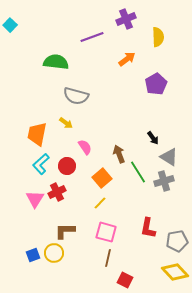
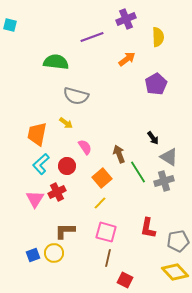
cyan square: rotated 32 degrees counterclockwise
gray pentagon: moved 1 px right
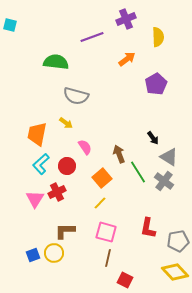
gray cross: rotated 36 degrees counterclockwise
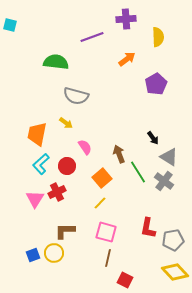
purple cross: rotated 18 degrees clockwise
gray pentagon: moved 5 px left, 1 px up
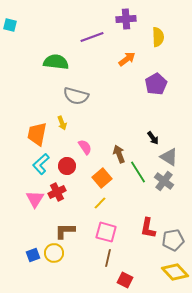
yellow arrow: moved 4 px left; rotated 32 degrees clockwise
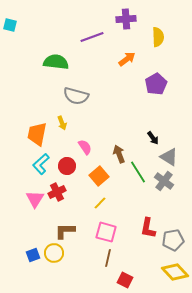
orange square: moved 3 px left, 2 px up
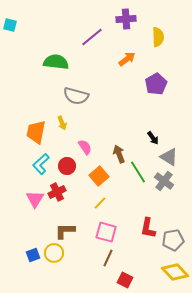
purple line: rotated 20 degrees counterclockwise
orange trapezoid: moved 1 px left, 2 px up
brown line: rotated 12 degrees clockwise
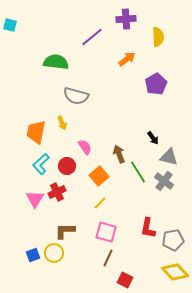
gray triangle: rotated 18 degrees counterclockwise
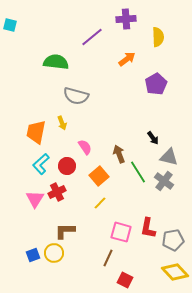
pink square: moved 15 px right
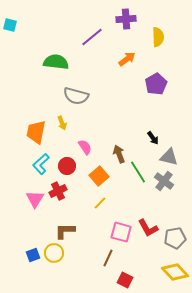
red cross: moved 1 px right, 1 px up
red L-shape: rotated 40 degrees counterclockwise
gray pentagon: moved 2 px right, 2 px up
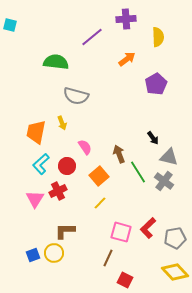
red L-shape: rotated 75 degrees clockwise
